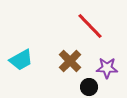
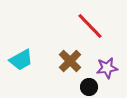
purple star: rotated 10 degrees counterclockwise
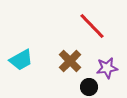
red line: moved 2 px right
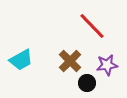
purple star: moved 3 px up
black circle: moved 2 px left, 4 px up
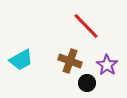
red line: moved 6 px left
brown cross: rotated 25 degrees counterclockwise
purple star: rotated 30 degrees counterclockwise
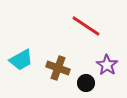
red line: rotated 12 degrees counterclockwise
brown cross: moved 12 px left, 7 px down
black circle: moved 1 px left
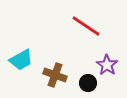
brown cross: moved 3 px left, 7 px down
black circle: moved 2 px right
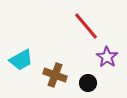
red line: rotated 16 degrees clockwise
purple star: moved 8 px up
